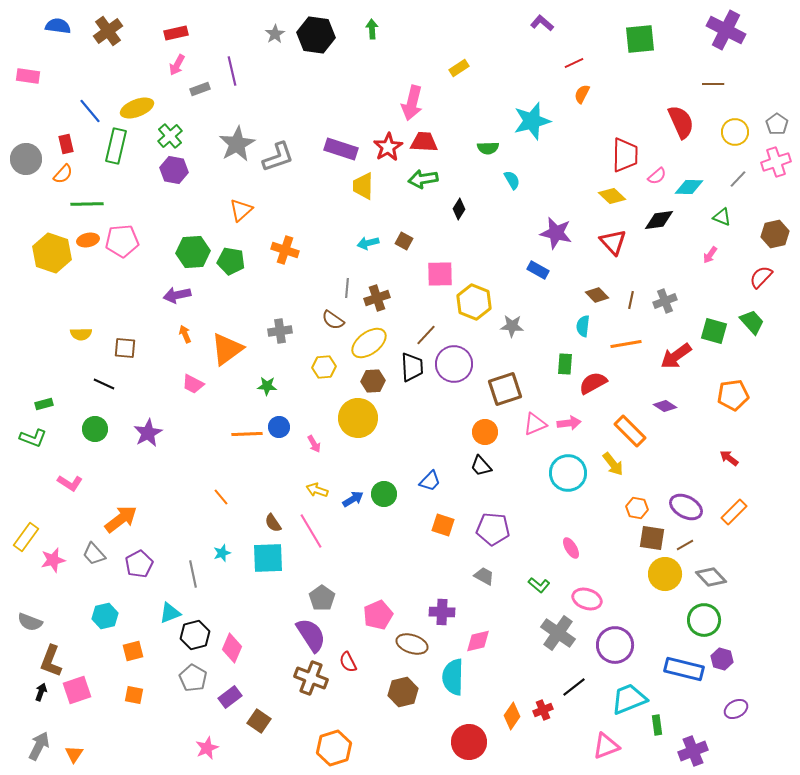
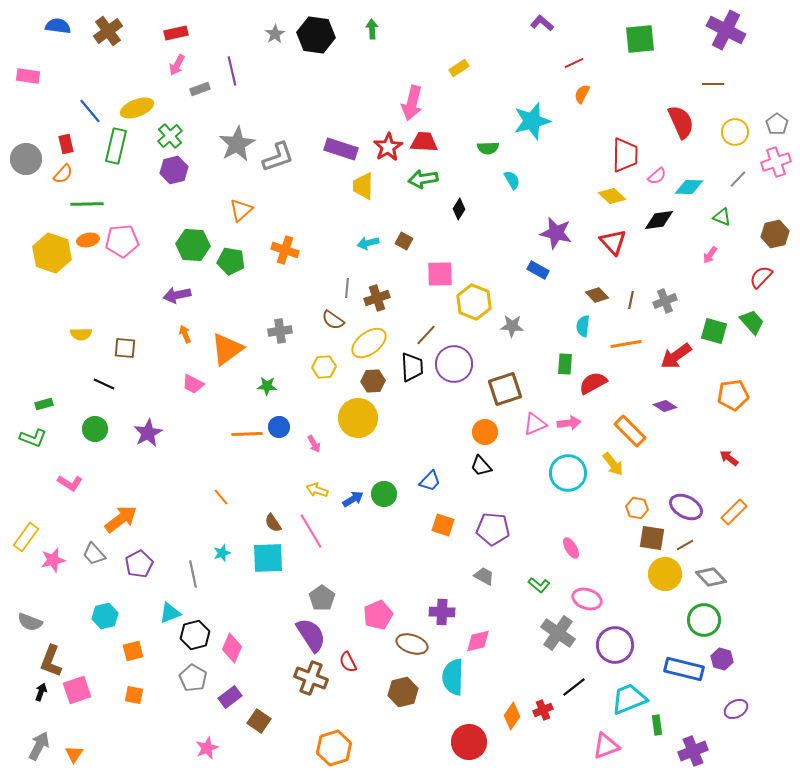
purple hexagon at (174, 170): rotated 24 degrees counterclockwise
green hexagon at (193, 252): moved 7 px up; rotated 8 degrees clockwise
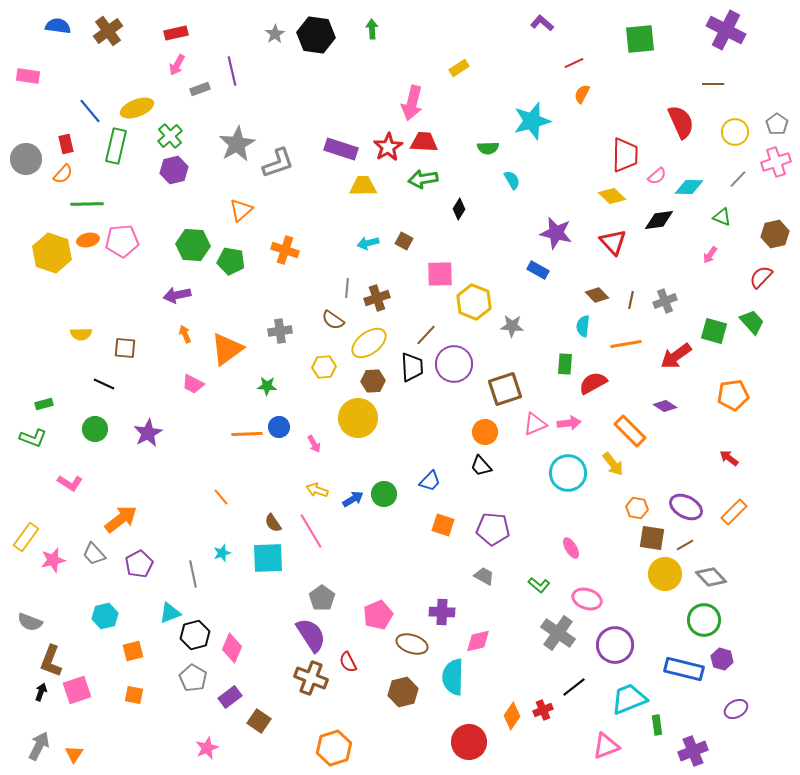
gray L-shape at (278, 157): moved 6 px down
yellow trapezoid at (363, 186): rotated 88 degrees clockwise
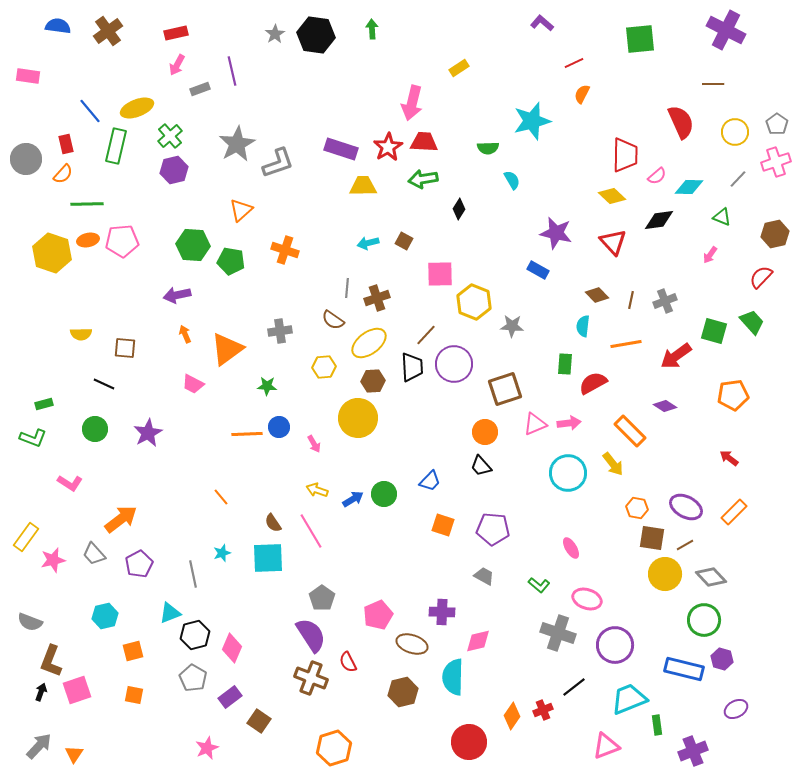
gray cross at (558, 633): rotated 16 degrees counterclockwise
gray arrow at (39, 746): rotated 16 degrees clockwise
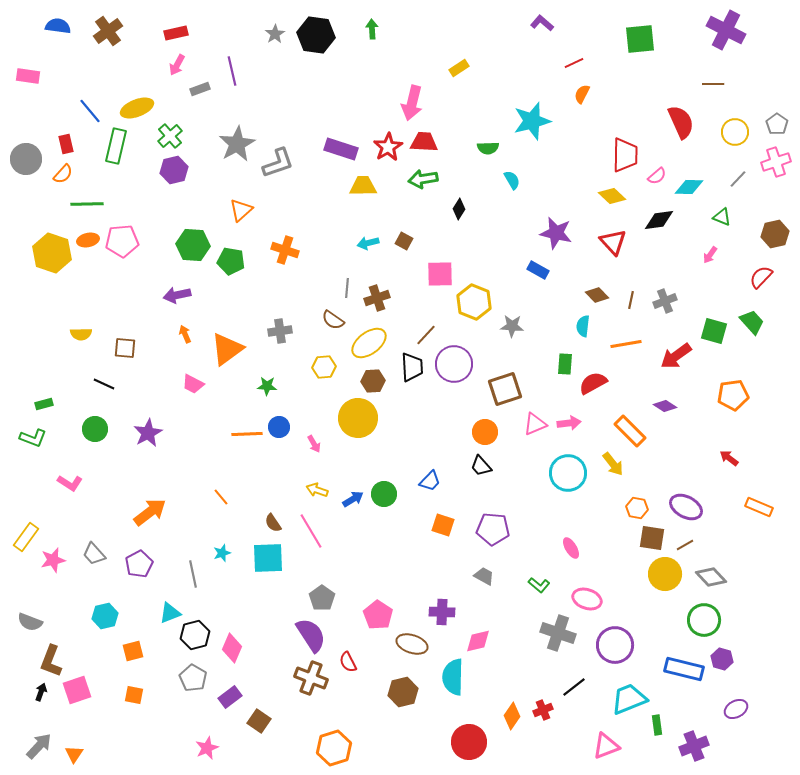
orange rectangle at (734, 512): moved 25 px right, 5 px up; rotated 68 degrees clockwise
orange arrow at (121, 519): moved 29 px right, 7 px up
pink pentagon at (378, 615): rotated 16 degrees counterclockwise
purple cross at (693, 751): moved 1 px right, 5 px up
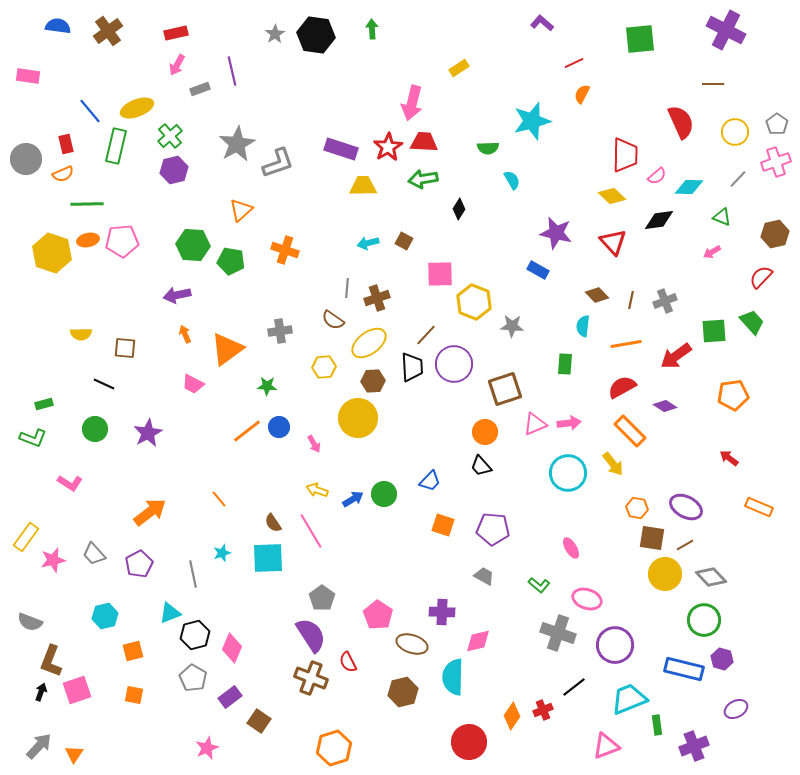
orange semicircle at (63, 174): rotated 25 degrees clockwise
pink arrow at (710, 255): moved 2 px right, 3 px up; rotated 24 degrees clockwise
green square at (714, 331): rotated 20 degrees counterclockwise
red semicircle at (593, 383): moved 29 px right, 4 px down
orange line at (247, 434): moved 3 px up; rotated 36 degrees counterclockwise
orange line at (221, 497): moved 2 px left, 2 px down
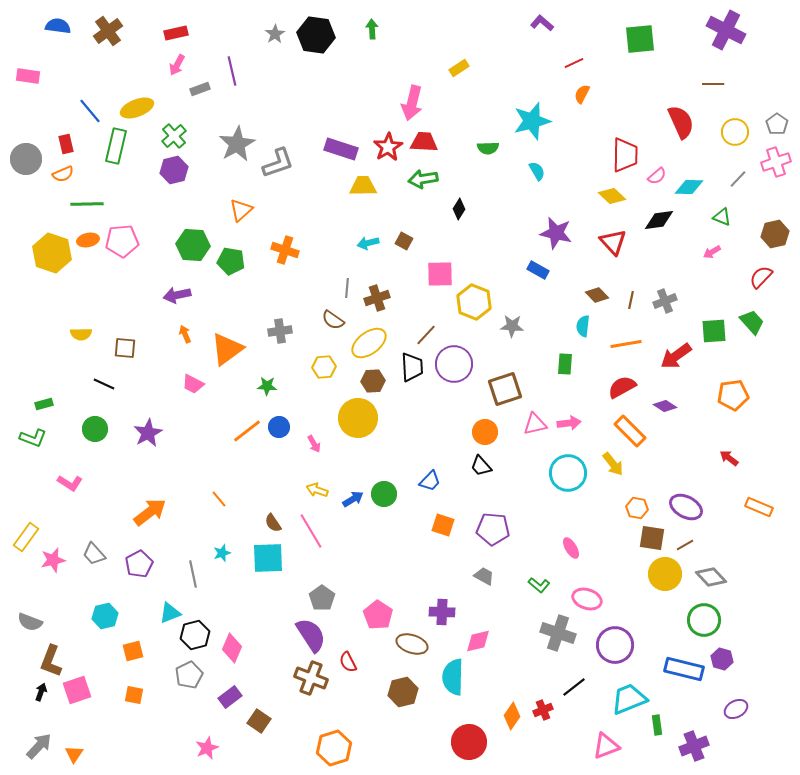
green cross at (170, 136): moved 4 px right
cyan semicircle at (512, 180): moved 25 px right, 9 px up
pink triangle at (535, 424): rotated 10 degrees clockwise
gray pentagon at (193, 678): moved 4 px left, 3 px up; rotated 16 degrees clockwise
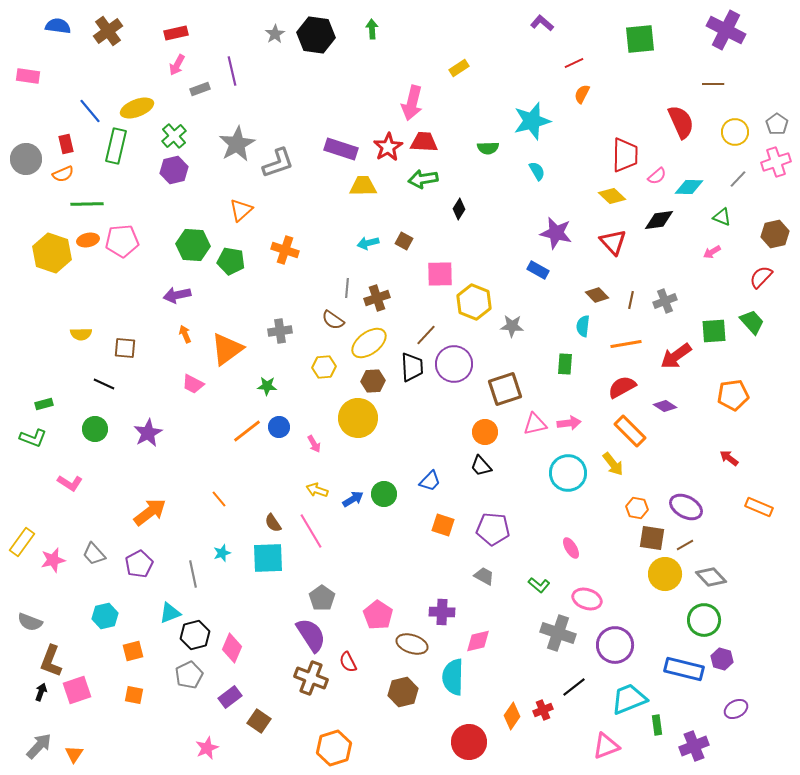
yellow rectangle at (26, 537): moved 4 px left, 5 px down
